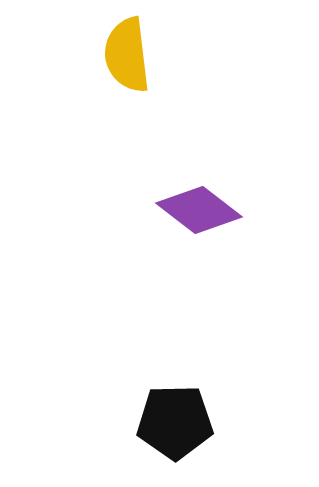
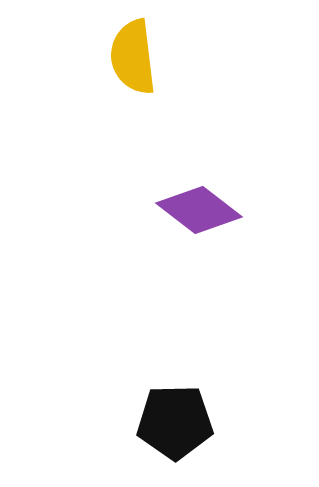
yellow semicircle: moved 6 px right, 2 px down
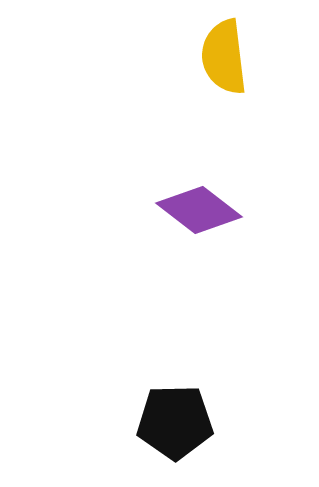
yellow semicircle: moved 91 px right
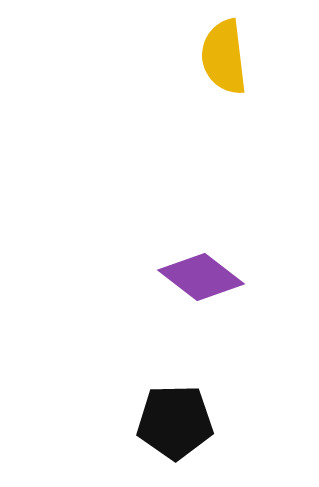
purple diamond: moved 2 px right, 67 px down
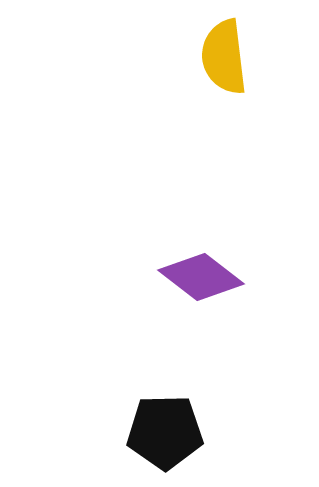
black pentagon: moved 10 px left, 10 px down
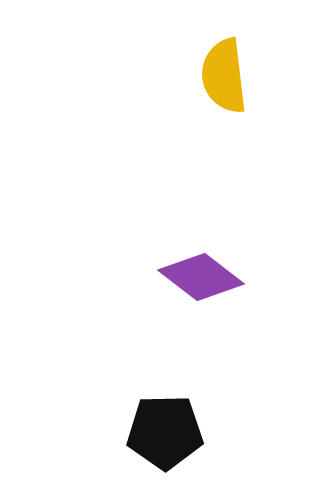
yellow semicircle: moved 19 px down
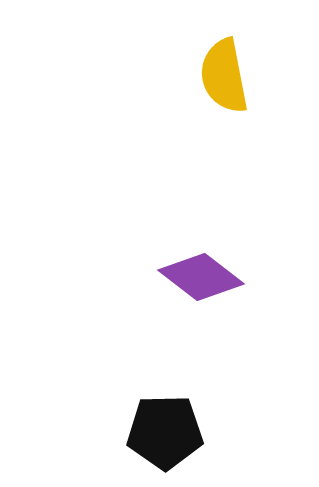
yellow semicircle: rotated 4 degrees counterclockwise
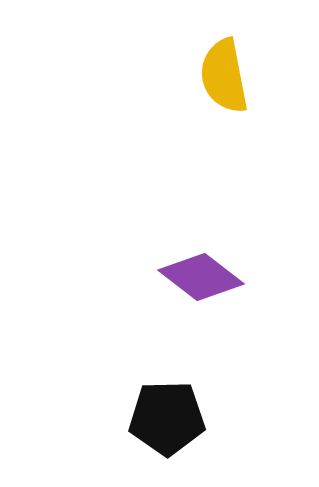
black pentagon: moved 2 px right, 14 px up
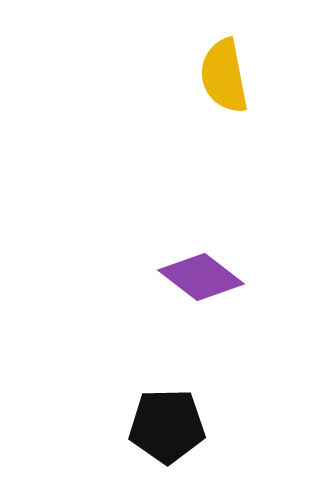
black pentagon: moved 8 px down
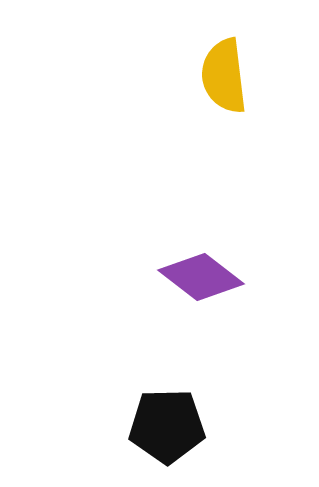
yellow semicircle: rotated 4 degrees clockwise
